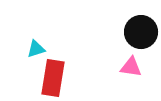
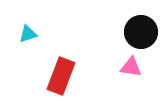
cyan triangle: moved 8 px left, 15 px up
red rectangle: moved 8 px right, 2 px up; rotated 12 degrees clockwise
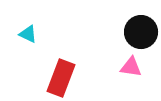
cyan triangle: rotated 42 degrees clockwise
red rectangle: moved 2 px down
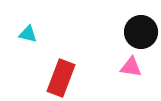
cyan triangle: rotated 12 degrees counterclockwise
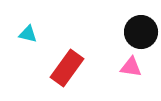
red rectangle: moved 6 px right, 10 px up; rotated 15 degrees clockwise
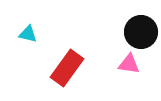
pink triangle: moved 2 px left, 3 px up
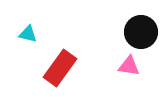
pink triangle: moved 2 px down
red rectangle: moved 7 px left
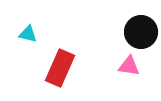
red rectangle: rotated 12 degrees counterclockwise
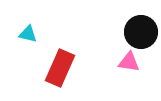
pink triangle: moved 4 px up
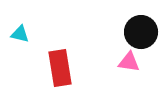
cyan triangle: moved 8 px left
red rectangle: rotated 33 degrees counterclockwise
